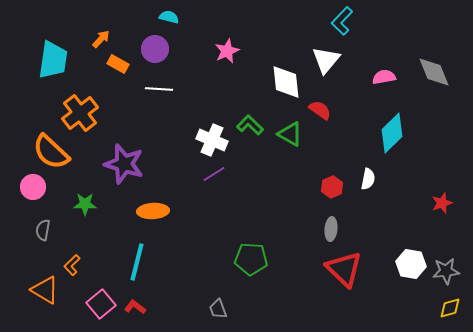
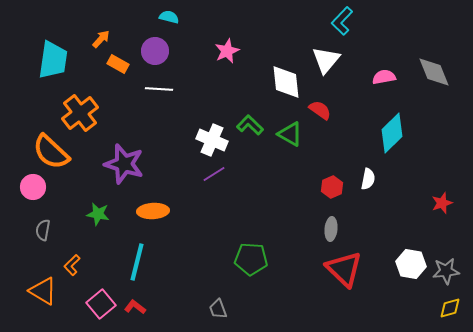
purple circle: moved 2 px down
green star: moved 13 px right, 10 px down; rotated 10 degrees clockwise
orange triangle: moved 2 px left, 1 px down
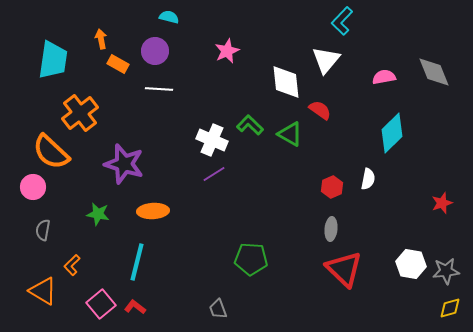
orange arrow: rotated 54 degrees counterclockwise
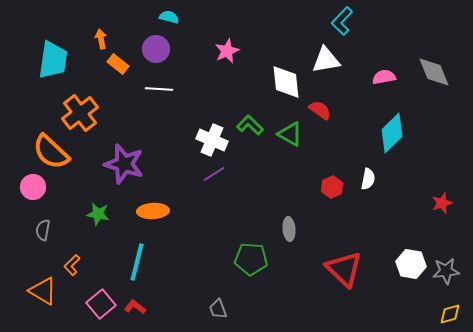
purple circle: moved 1 px right, 2 px up
white triangle: rotated 40 degrees clockwise
orange rectangle: rotated 10 degrees clockwise
gray ellipse: moved 42 px left; rotated 10 degrees counterclockwise
yellow diamond: moved 6 px down
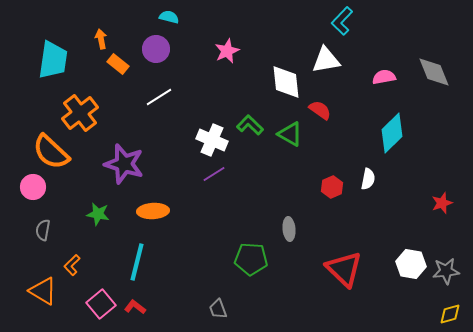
white line: moved 8 px down; rotated 36 degrees counterclockwise
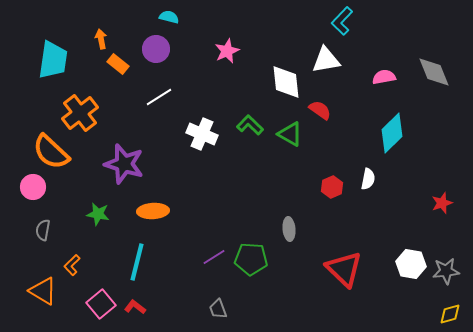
white cross: moved 10 px left, 6 px up
purple line: moved 83 px down
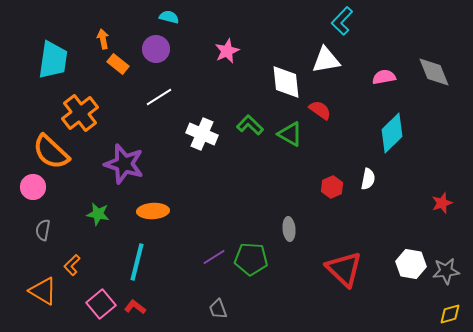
orange arrow: moved 2 px right
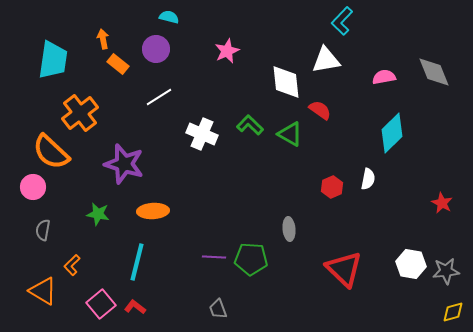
red star: rotated 25 degrees counterclockwise
purple line: rotated 35 degrees clockwise
yellow diamond: moved 3 px right, 2 px up
